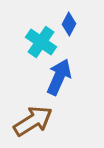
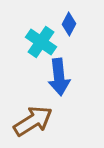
blue arrow: rotated 150 degrees clockwise
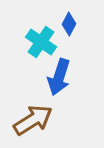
blue arrow: rotated 24 degrees clockwise
brown arrow: moved 1 px up
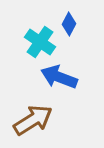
cyan cross: moved 1 px left
blue arrow: rotated 93 degrees clockwise
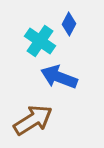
cyan cross: moved 1 px up
